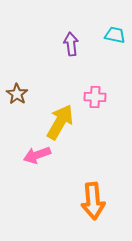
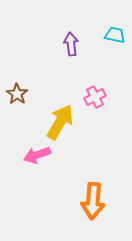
pink cross: rotated 30 degrees counterclockwise
orange arrow: rotated 9 degrees clockwise
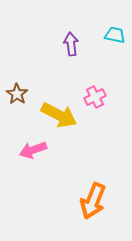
yellow arrow: moved 1 px left, 7 px up; rotated 87 degrees clockwise
pink arrow: moved 4 px left, 5 px up
orange arrow: rotated 18 degrees clockwise
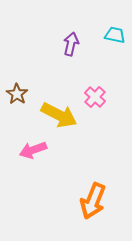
purple arrow: rotated 20 degrees clockwise
pink cross: rotated 20 degrees counterclockwise
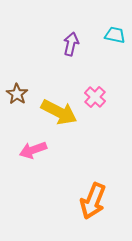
yellow arrow: moved 3 px up
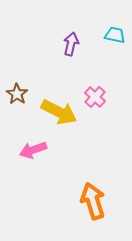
orange arrow: rotated 141 degrees clockwise
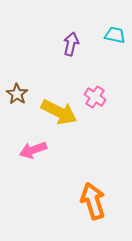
pink cross: rotated 10 degrees counterclockwise
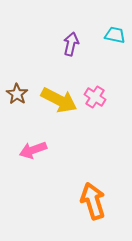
yellow arrow: moved 12 px up
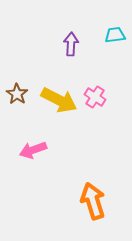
cyan trapezoid: rotated 20 degrees counterclockwise
purple arrow: rotated 10 degrees counterclockwise
